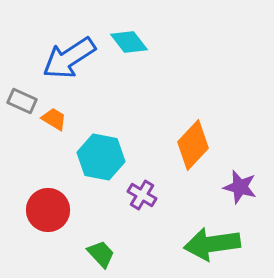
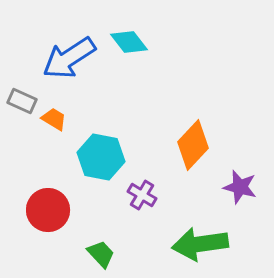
green arrow: moved 12 px left
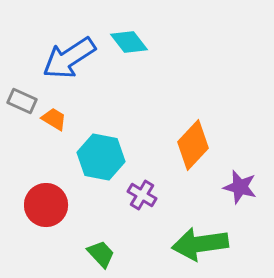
red circle: moved 2 px left, 5 px up
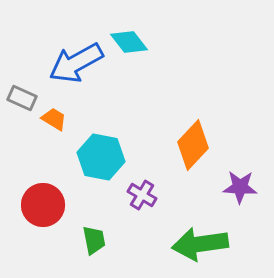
blue arrow: moved 7 px right, 5 px down; rotated 4 degrees clockwise
gray rectangle: moved 3 px up
purple star: rotated 12 degrees counterclockwise
red circle: moved 3 px left
green trapezoid: moved 7 px left, 14 px up; rotated 32 degrees clockwise
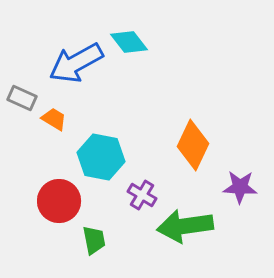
orange diamond: rotated 18 degrees counterclockwise
red circle: moved 16 px right, 4 px up
green arrow: moved 15 px left, 18 px up
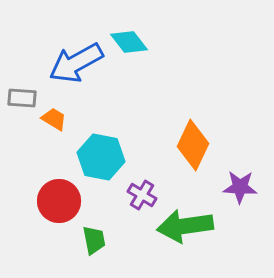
gray rectangle: rotated 20 degrees counterclockwise
